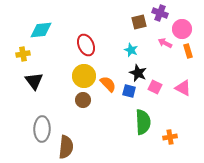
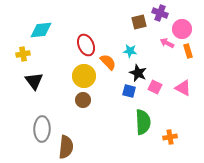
pink arrow: moved 2 px right
cyan star: moved 1 px left, 1 px down; rotated 16 degrees counterclockwise
orange semicircle: moved 22 px up
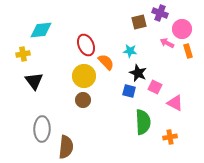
orange semicircle: moved 2 px left
pink triangle: moved 8 px left, 15 px down
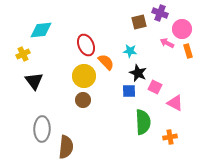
yellow cross: rotated 16 degrees counterclockwise
blue square: rotated 16 degrees counterclockwise
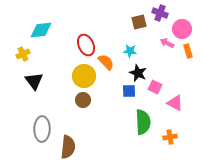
brown semicircle: moved 2 px right
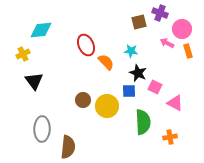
cyan star: moved 1 px right
yellow circle: moved 23 px right, 30 px down
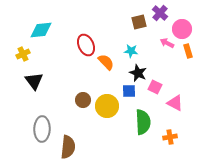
purple cross: rotated 21 degrees clockwise
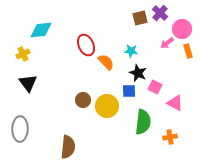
brown square: moved 1 px right, 4 px up
pink arrow: rotated 64 degrees counterclockwise
black triangle: moved 6 px left, 2 px down
green semicircle: rotated 10 degrees clockwise
gray ellipse: moved 22 px left
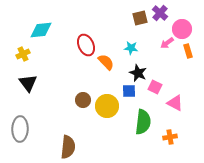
cyan star: moved 3 px up
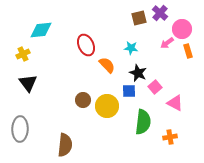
brown square: moved 1 px left
orange semicircle: moved 1 px right, 3 px down
pink square: rotated 24 degrees clockwise
brown semicircle: moved 3 px left, 2 px up
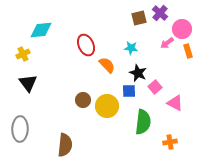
orange cross: moved 5 px down
